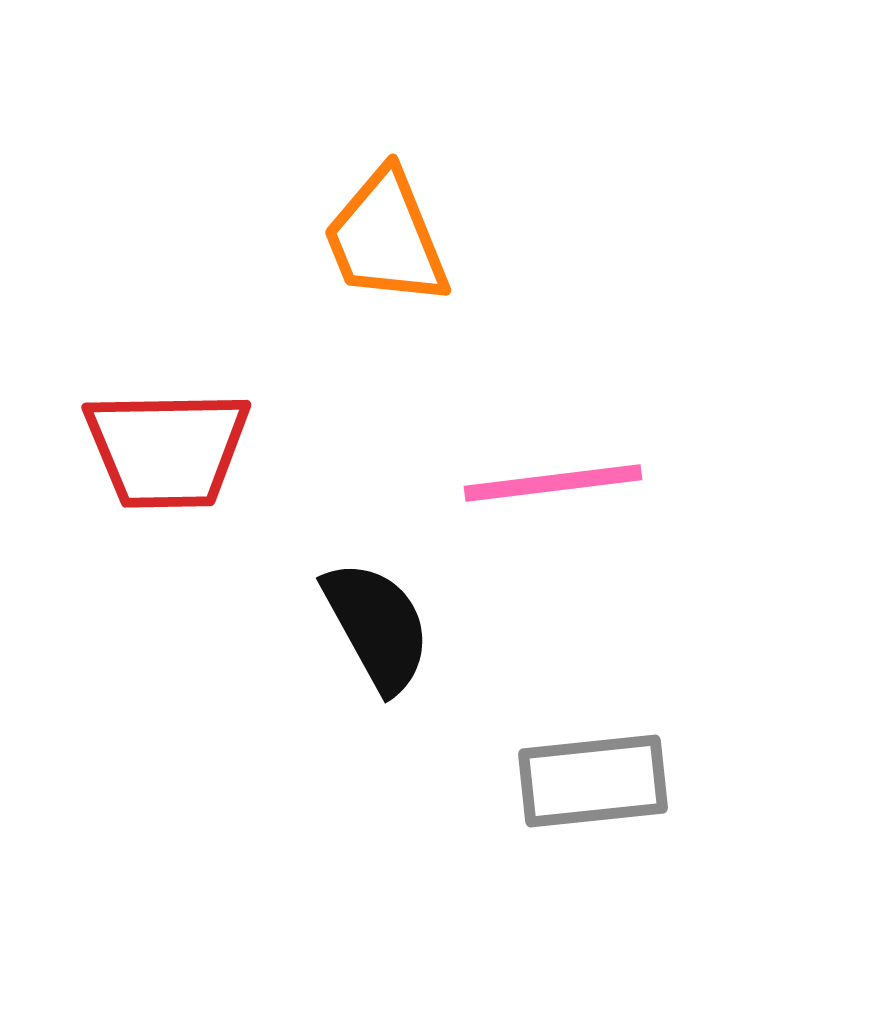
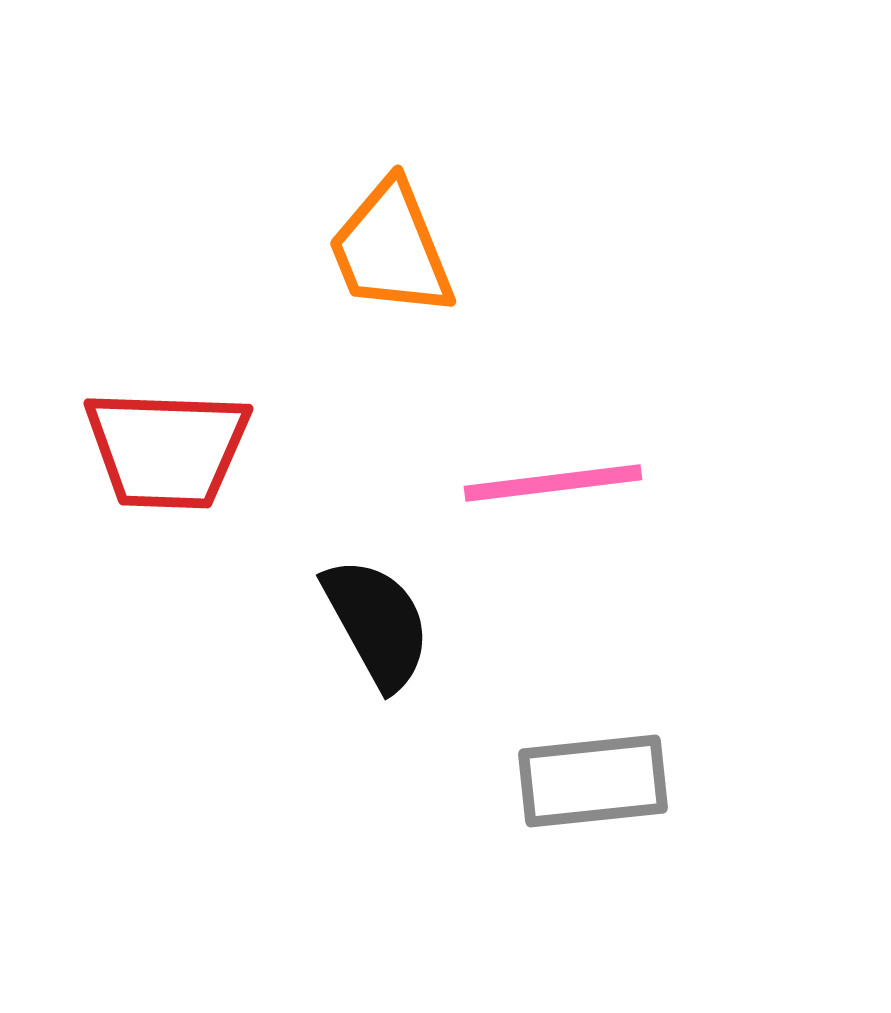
orange trapezoid: moved 5 px right, 11 px down
red trapezoid: rotated 3 degrees clockwise
black semicircle: moved 3 px up
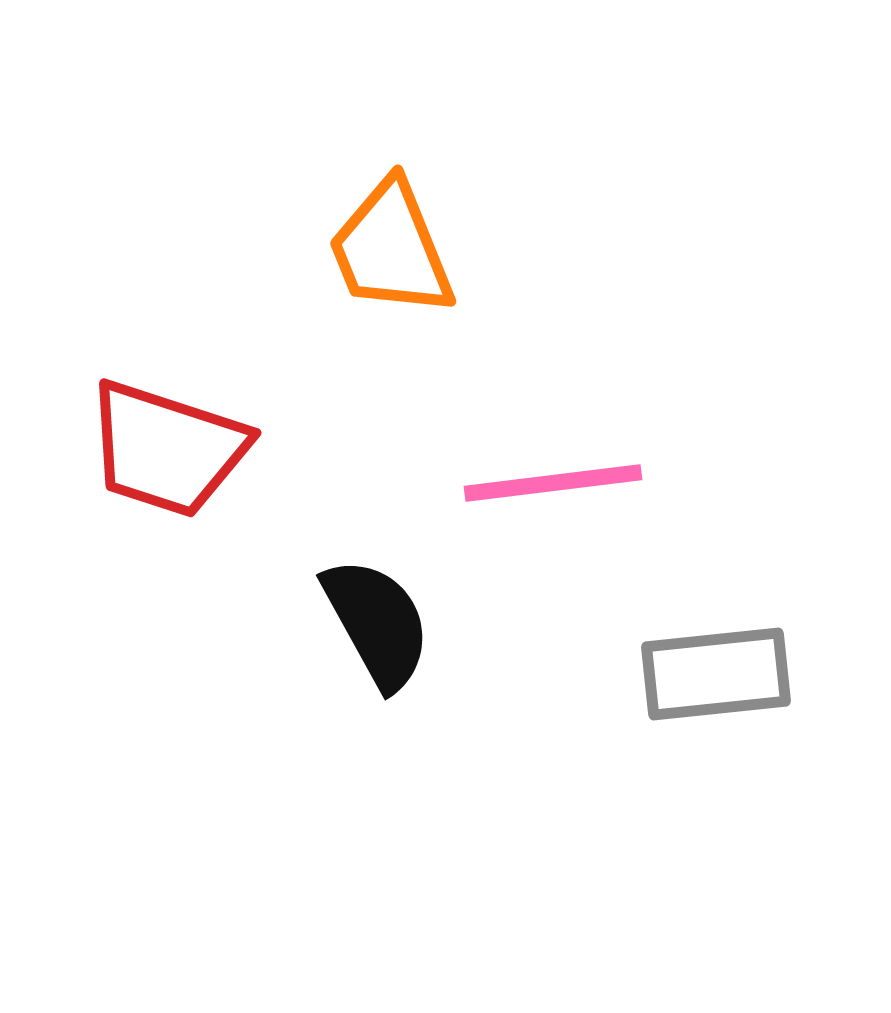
red trapezoid: rotated 16 degrees clockwise
gray rectangle: moved 123 px right, 107 px up
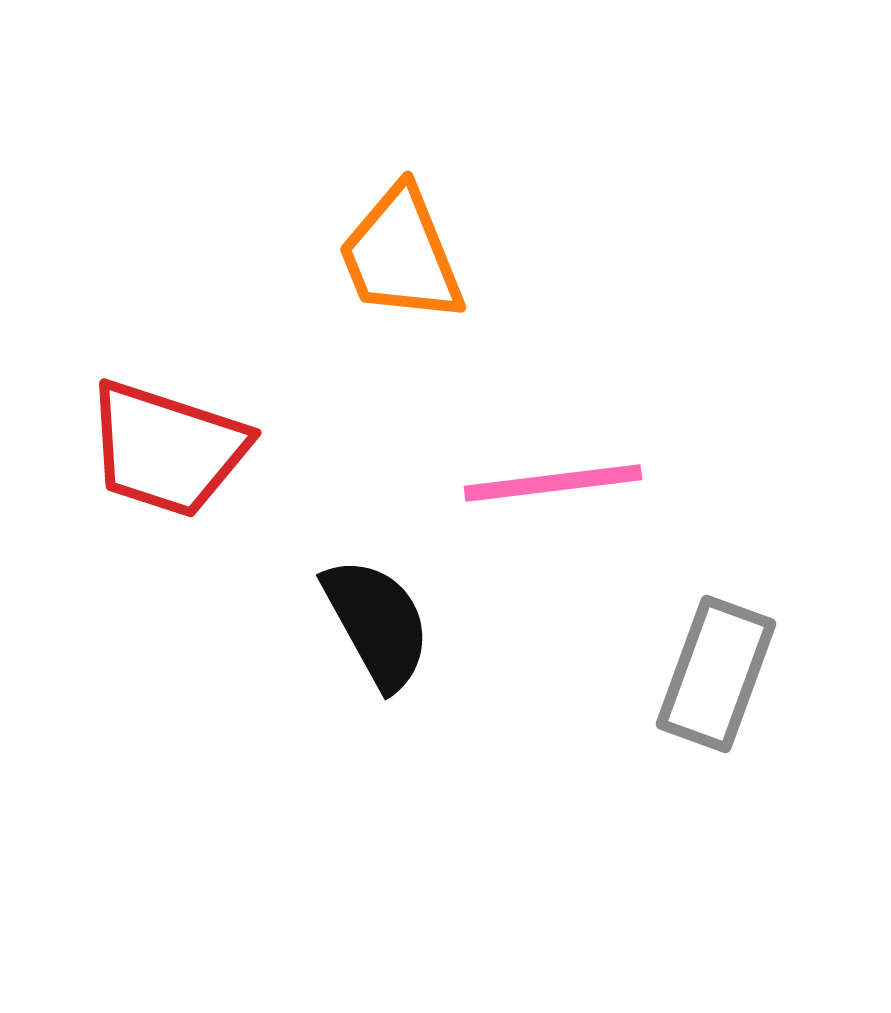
orange trapezoid: moved 10 px right, 6 px down
gray rectangle: rotated 64 degrees counterclockwise
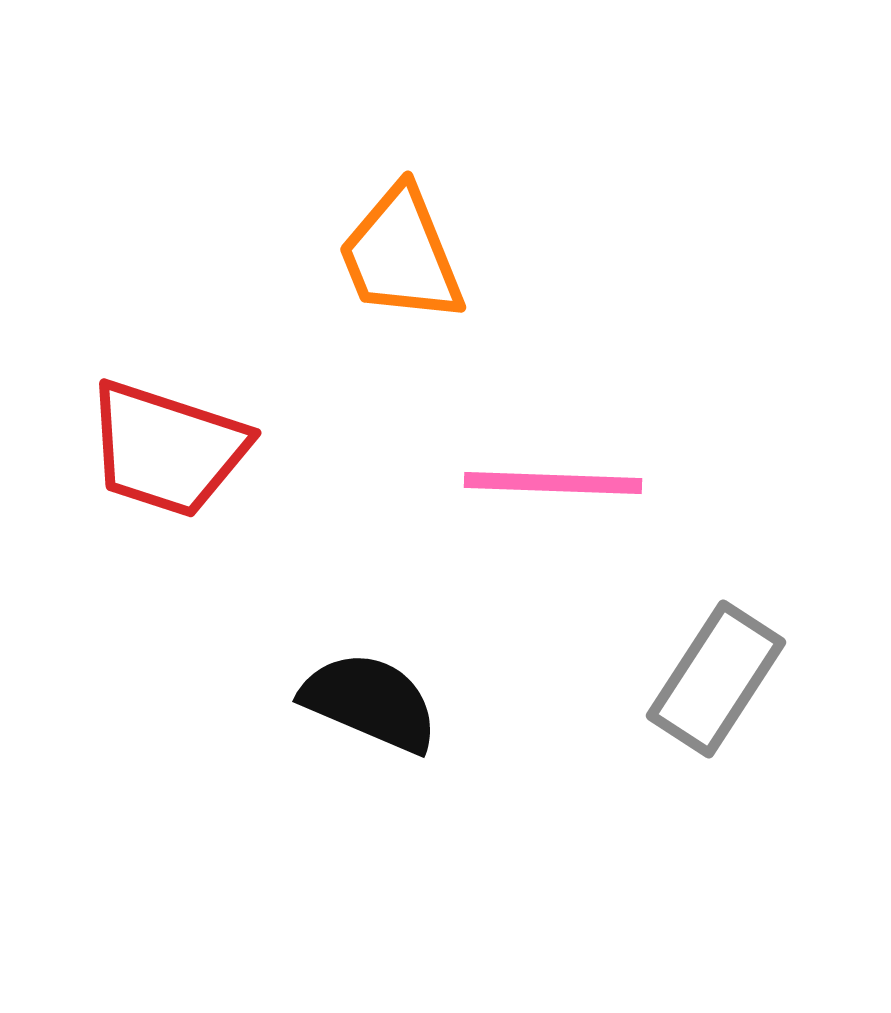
pink line: rotated 9 degrees clockwise
black semicircle: moved 7 px left, 79 px down; rotated 38 degrees counterclockwise
gray rectangle: moved 5 px down; rotated 13 degrees clockwise
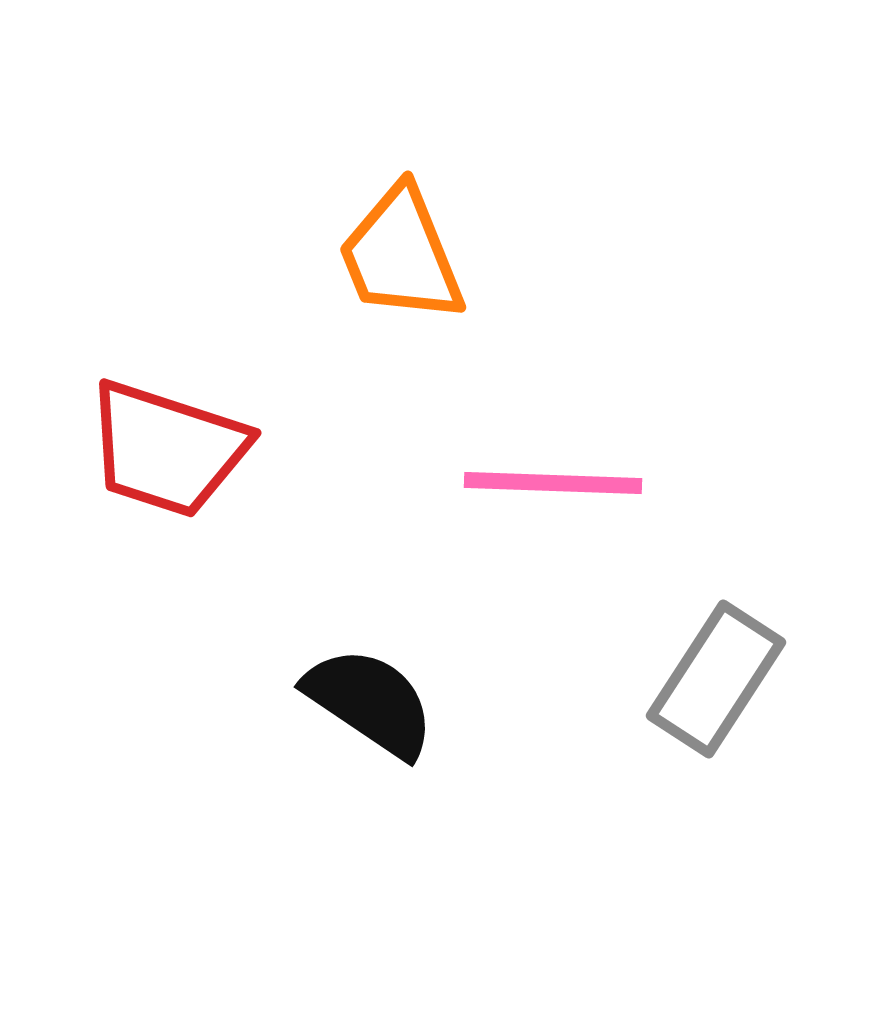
black semicircle: rotated 11 degrees clockwise
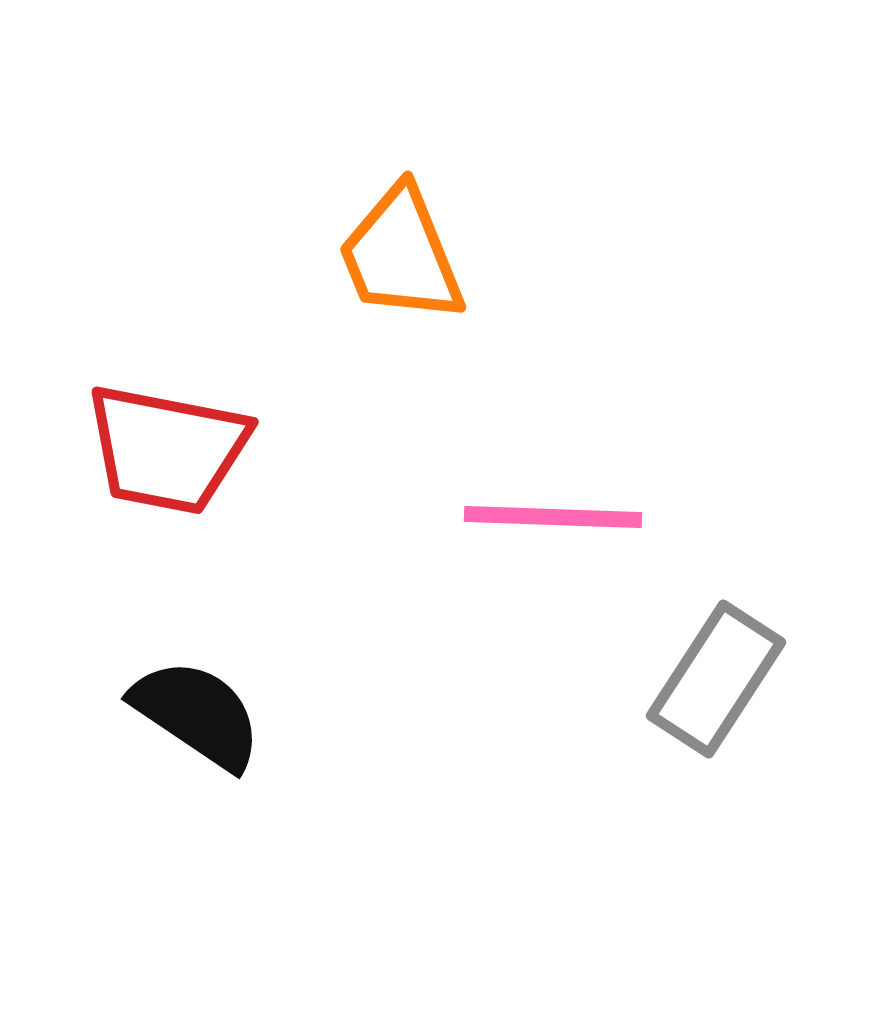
red trapezoid: rotated 7 degrees counterclockwise
pink line: moved 34 px down
black semicircle: moved 173 px left, 12 px down
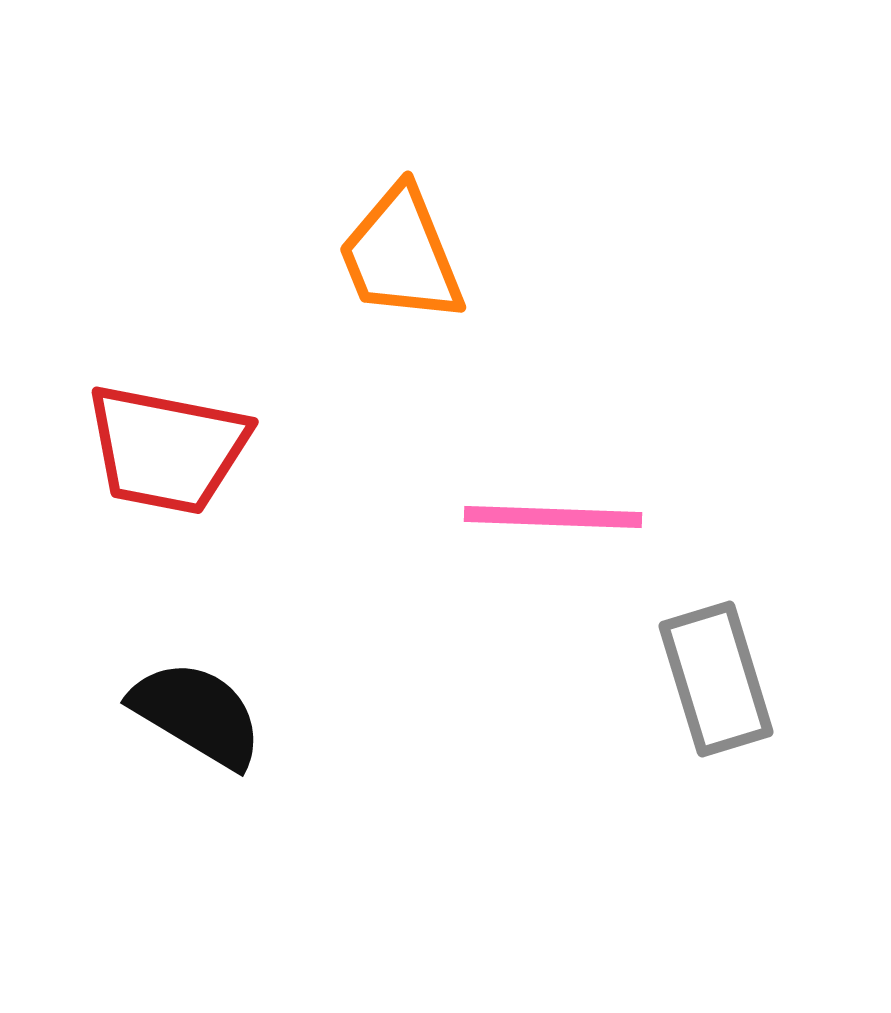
gray rectangle: rotated 50 degrees counterclockwise
black semicircle: rotated 3 degrees counterclockwise
